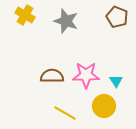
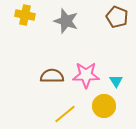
yellow cross: rotated 18 degrees counterclockwise
yellow line: moved 1 px down; rotated 70 degrees counterclockwise
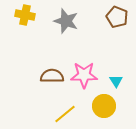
pink star: moved 2 px left
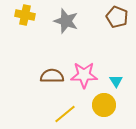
yellow circle: moved 1 px up
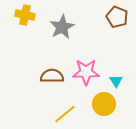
gray star: moved 4 px left, 6 px down; rotated 25 degrees clockwise
pink star: moved 2 px right, 3 px up
yellow circle: moved 1 px up
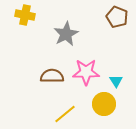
gray star: moved 4 px right, 7 px down
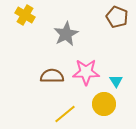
yellow cross: rotated 18 degrees clockwise
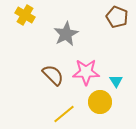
brown semicircle: moved 1 px right, 1 px up; rotated 45 degrees clockwise
yellow circle: moved 4 px left, 2 px up
yellow line: moved 1 px left
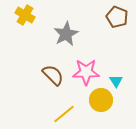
yellow circle: moved 1 px right, 2 px up
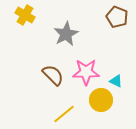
cyan triangle: rotated 32 degrees counterclockwise
